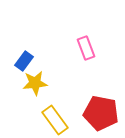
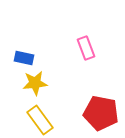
blue rectangle: moved 3 px up; rotated 66 degrees clockwise
yellow rectangle: moved 15 px left
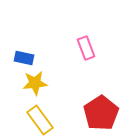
red pentagon: rotated 28 degrees clockwise
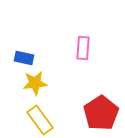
pink rectangle: moved 3 px left; rotated 25 degrees clockwise
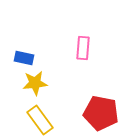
red pentagon: rotated 28 degrees counterclockwise
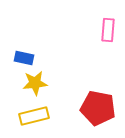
pink rectangle: moved 25 px right, 18 px up
red pentagon: moved 3 px left, 5 px up
yellow rectangle: moved 6 px left, 4 px up; rotated 68 degrees counterclockwise
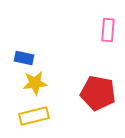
red pentagon: moved 15 px up
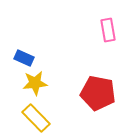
pink rectangle: rotated 15 degrees counterclockwise
blue rectangle: rotated 12 degrees clockwise
yellow rectangle: moved 2 px right, 2 px down; rotated 60 degrees clockwise
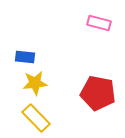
pink rectangle: moved 9 px left, 7 px up; rotated 65 degrees counterclockwise
blue rectangle: moved 1 px right, 1 px up; rotated 18 degrees counterclockwise
